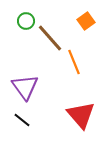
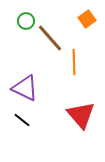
orange square: moved 1 px right, 2 px up
orange line: rotated 20 degrees clockwise
purple triangle: moved 1 px down; rotated 28 degrees counterclockwise
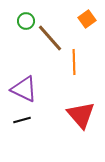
purple triangle: moved 1 px left, 1 px down
black line: rotated 54 degrees counterclockwise
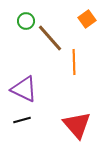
red triangle: moved 4 px left, 10 px down
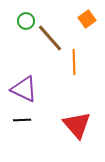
black line: rotated 12 degrees clockwise
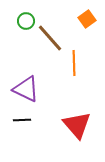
orange line: moved 1 px down
purple triangle: moved 2 px right
